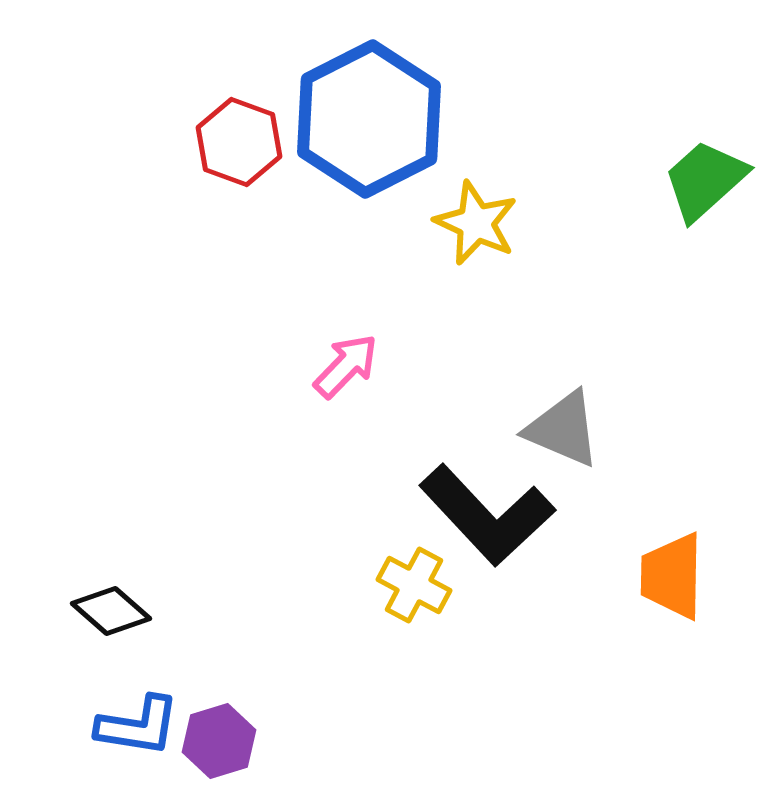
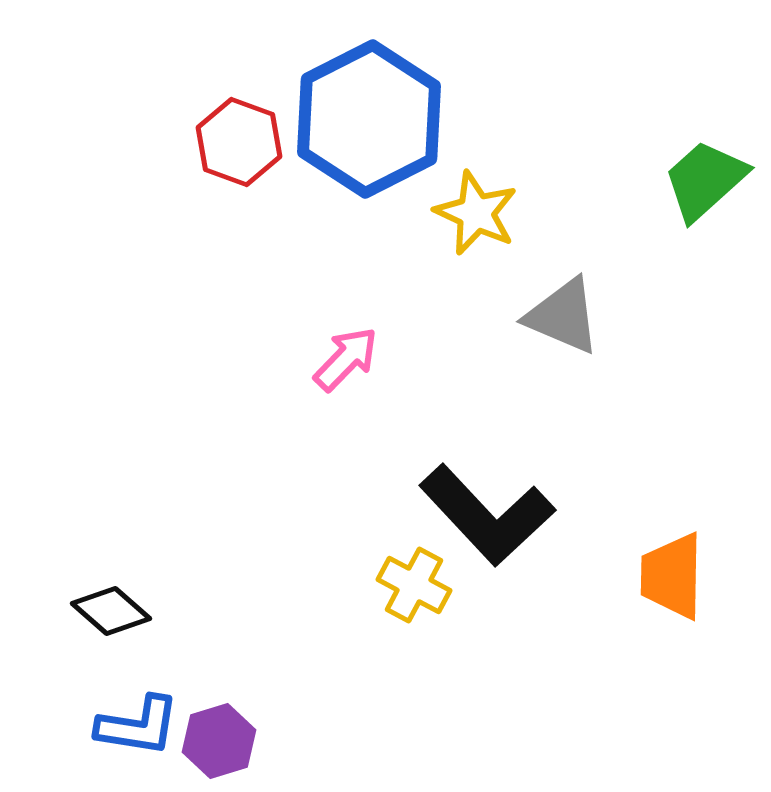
yellow star: moved 10 px up
pink arrow: moved 7 px up
gray triangle: moved 113 px up
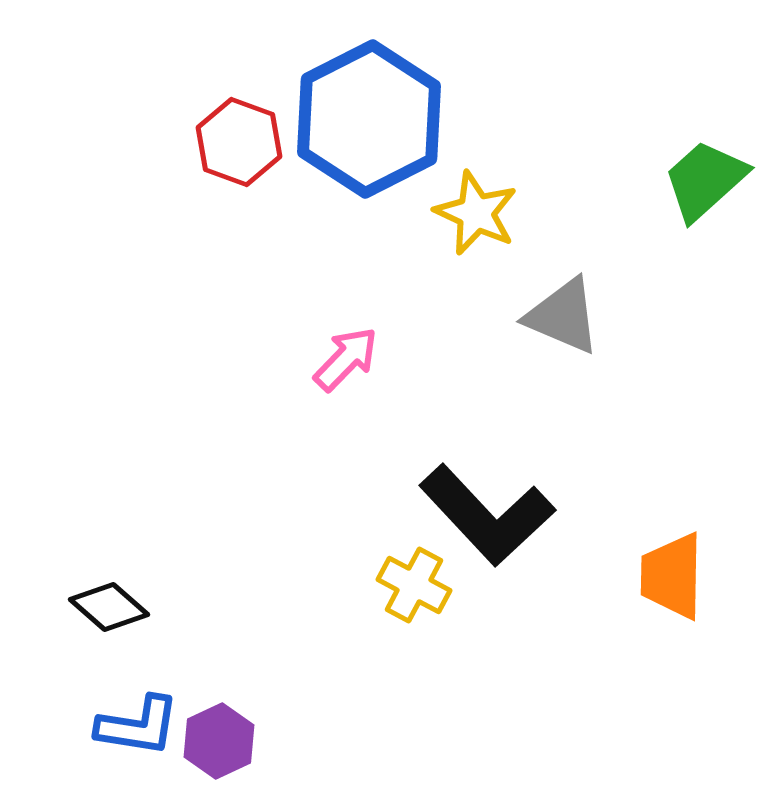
black diamond: moved 2 px left, 4 px up
purple hexagon: rotated 8 degrees counterclockwise
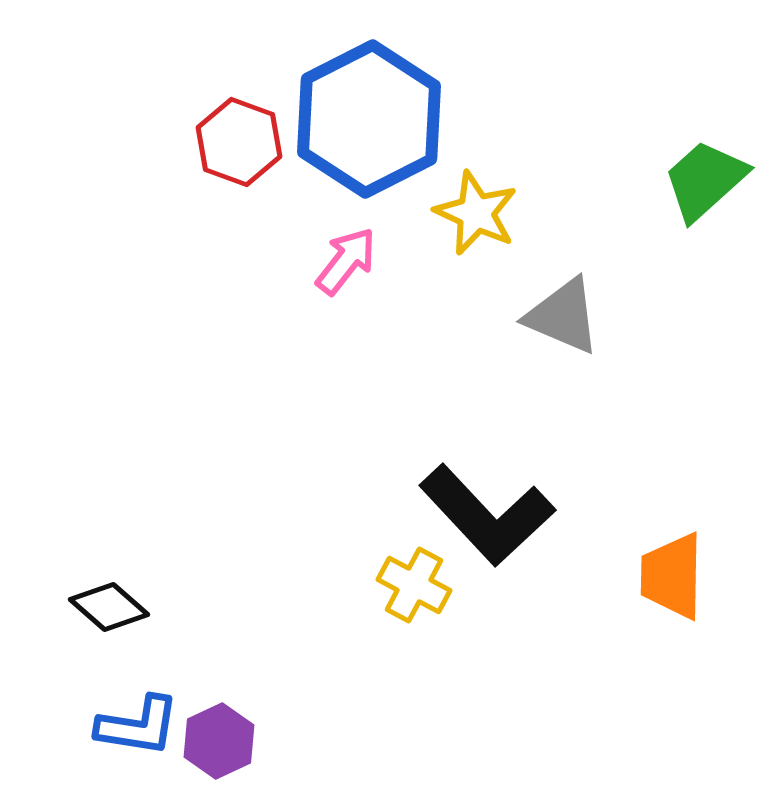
pink arrow: moved 98 px up; rotated 6 degrees counterclockwise
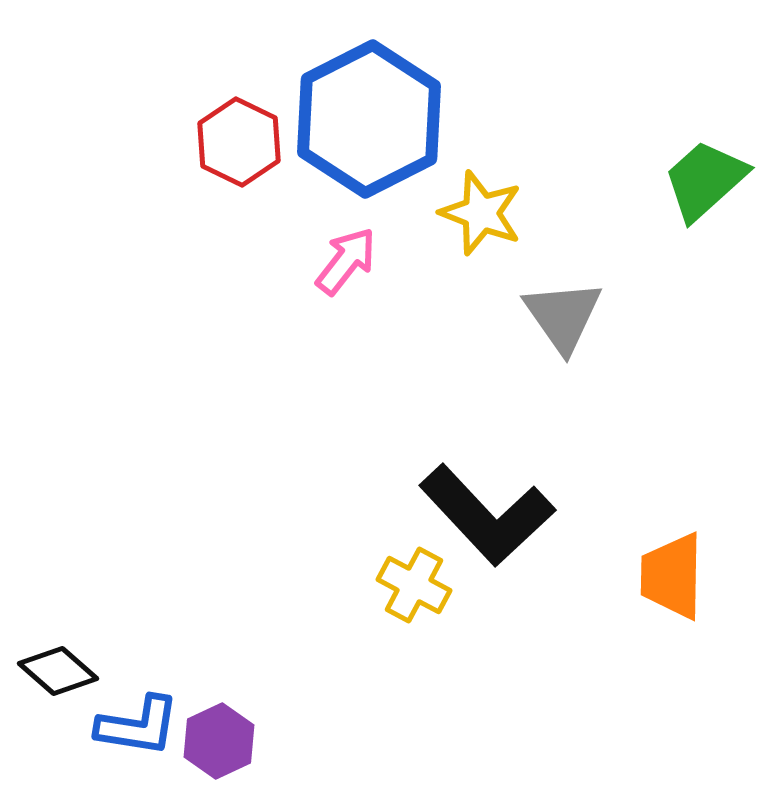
red hexagon: rotated 6 degrees clockwise
yellow star: moved 5 px right; rotated 4 degrees counterclockwise
gray triangle: rotated 32 degrees clockwise
black diamond: moved 51 px left, 64 px down
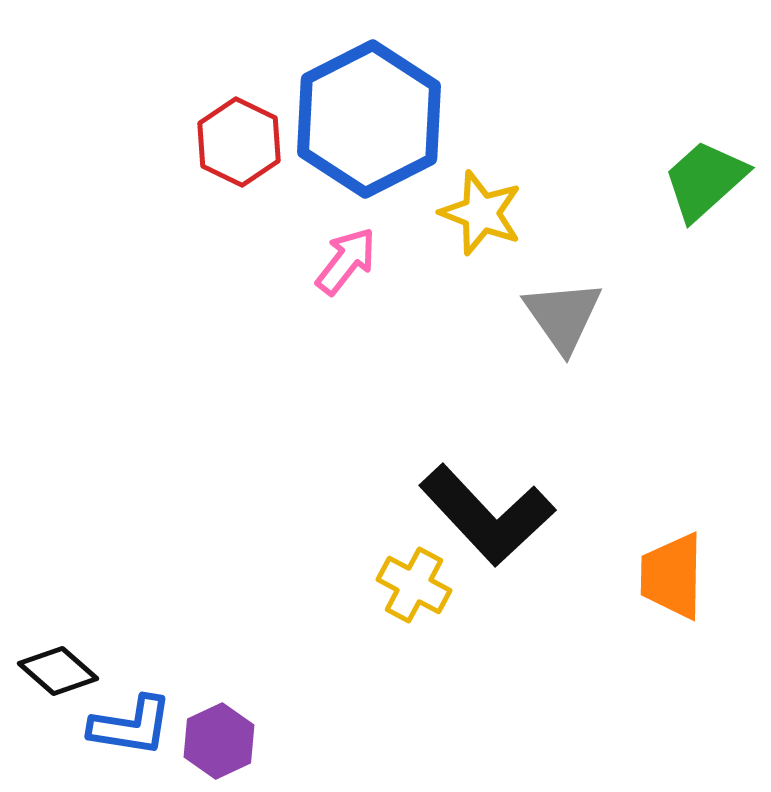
blue L-shape: moved 7 px left
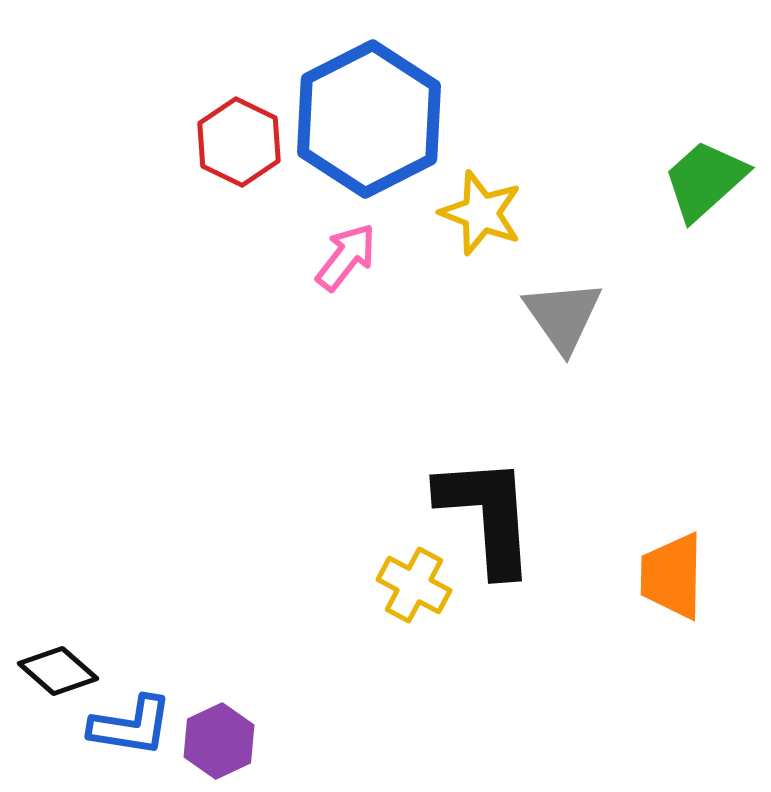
pink arrow: moved 4 px up
black L-shape: rotated 141 degrees counterclockwise
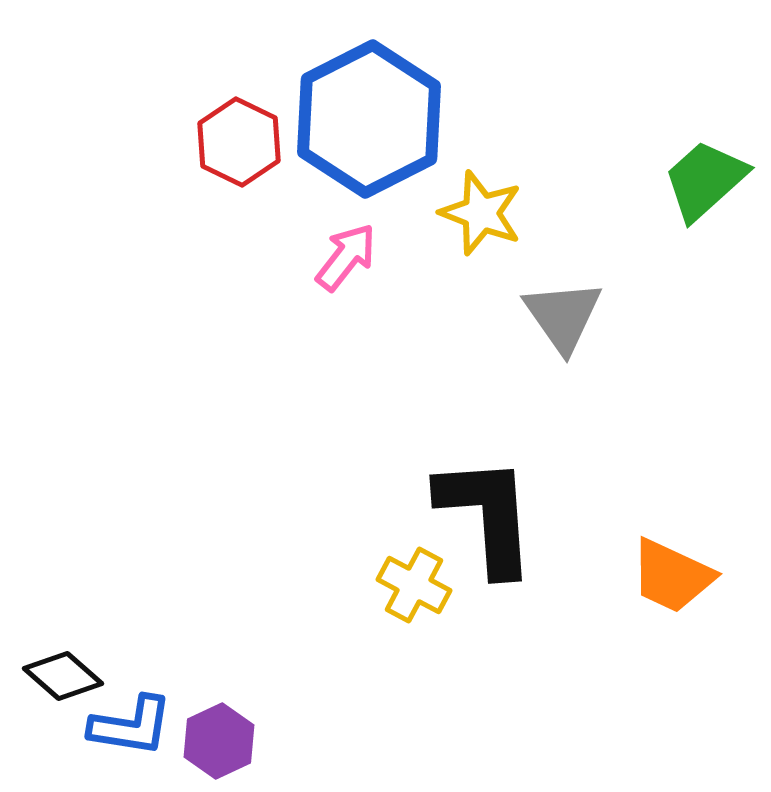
orange trapezoid: rotated 66 degrees counterclockwise
black diamond: moved 5 px right, 5 px down
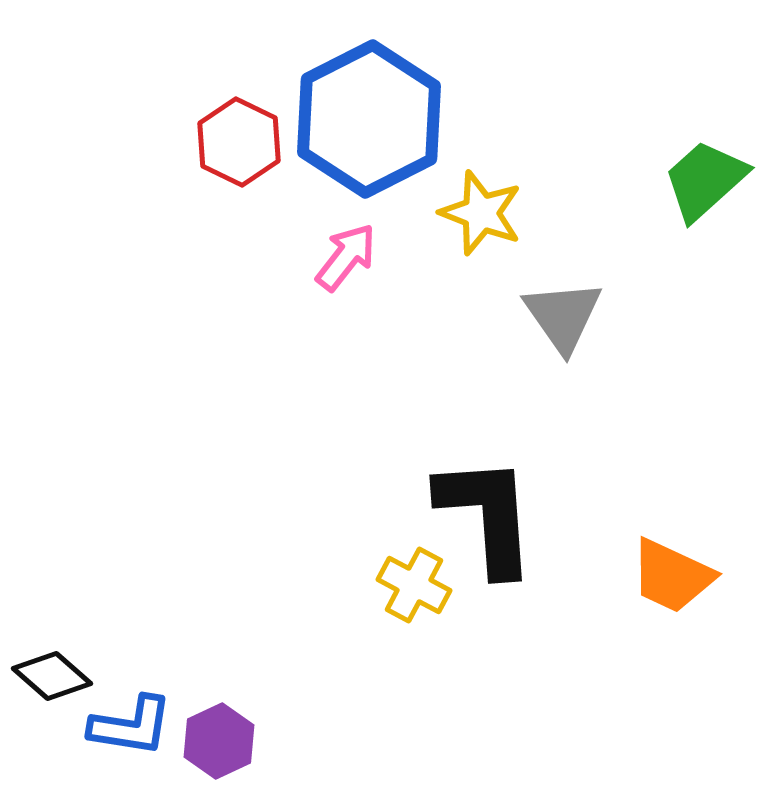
black diamond: moved 11 px left
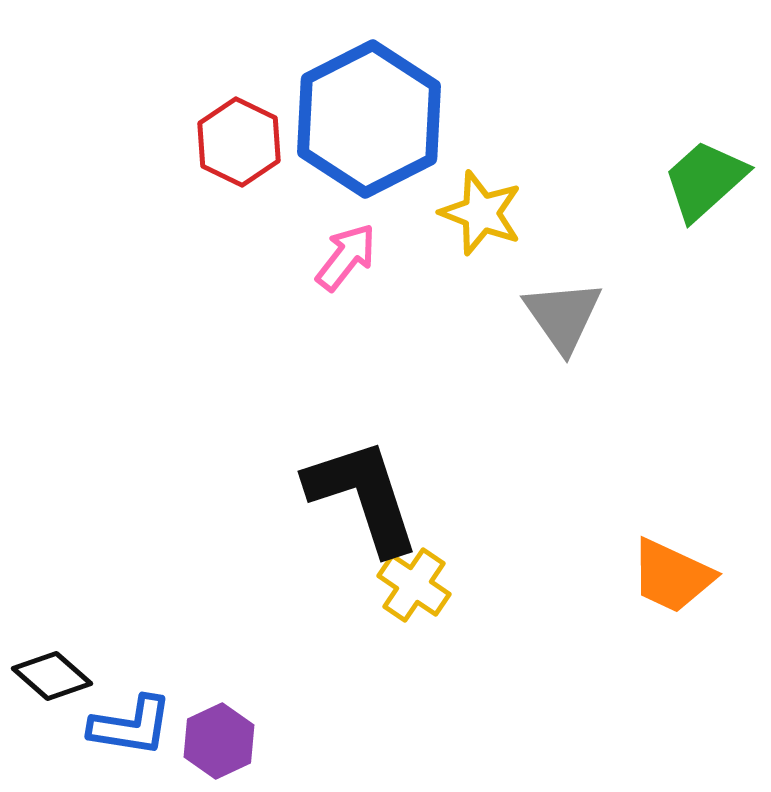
black L-shape: moved 124 px left, 19 px up; rotated 14 degrees counterclockwise
yellow cross: rotated 6 degrees clockwise
